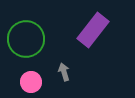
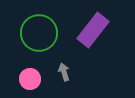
green circle: moved 13 px right, 6 px up
pink circle: moved 1 px left, 3 px up
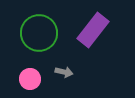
gray arrow: rotated 120 degrees clockwise
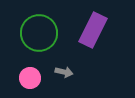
purple rectangle: rotated 12 degrees counterclockwise
pink circle: moved 1 px up
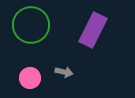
green circle: moved 8 px left, 8 px up
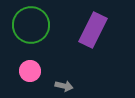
gray arrow: moved 14 px down
pink circle: moved 7 px up
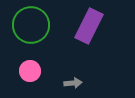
purple rectangle: moved 4 px left, 4 px up
gray arrow: moved 9 px right, 3 px up; rotated 18 degrees counterclockwise
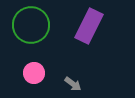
pink circle: moved 4 px right, 2 px down
gray arrow: moved 1 px down; rotated 42 degrees clockwise
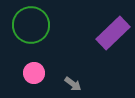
purple rectangle: moved 24 px right, 7 px down; rotated 20 degrees clockwise
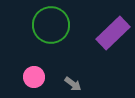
green circle: moved 20 px right
pink circle: moved 4 px down
